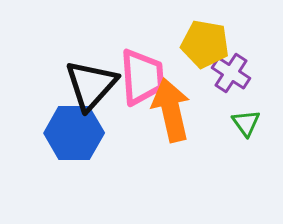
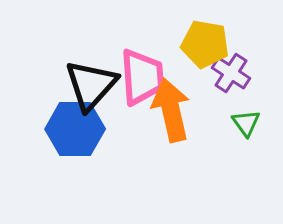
blue hexagon: moved 1 px right, 4 px up
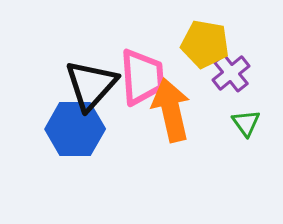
purple cross: rotated 18 degrees clockwise
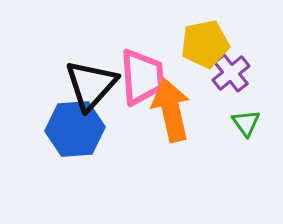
yellow pentagon: rotated 21 degrees counterclockwise
blue hexagon: rotated 4 degrees counterclockwise
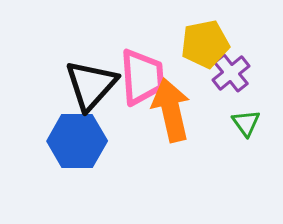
blue hexagon: moved 2 px right, 12 px down; rotated 4 degrees clockwise
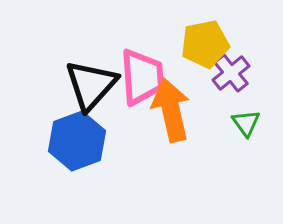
blue hexagon: rotated 20 degrees counterclockwise
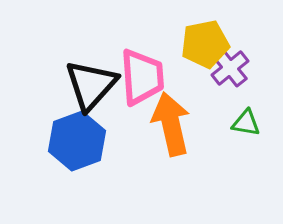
purple cross: moved 1 px left, 5 px up
orange arrow: moved 14 px down
green triangle: rotated 44 degrees counterclockwise
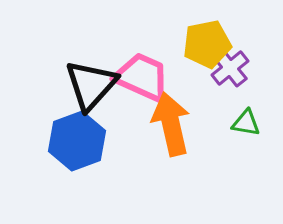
yellow pentagon: moved 2 px right
pink trapezoid: rotated 62 degrees counterclockwise
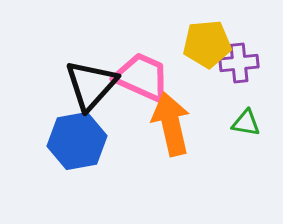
yellow pentagon: rotated 6 degrees clockwise
purple cross: moved 9 px right, 5 px up; rotated 33 degrees clockwise
blue hexagon: rotated 10 degrees clockwise
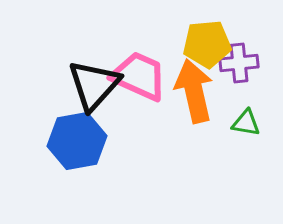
pink trapezoid: moved 3 px left, 1 px up
black triangle: moved 3 px right
orange arrow: moved 23 px right, 33 px up
